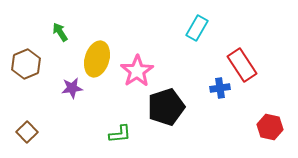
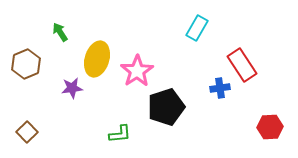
red hexagon: rotated 15 degrees counterclockwise
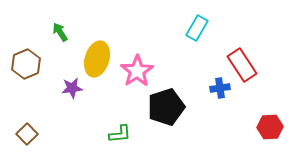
brown square: moved 2 px down
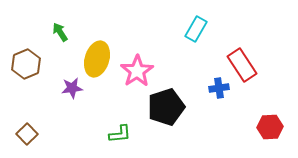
cyan rectangle: moved 1 px left, 1 px down
blue cross: moved 1 px left
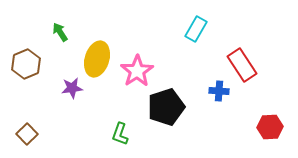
blue cross: moved 3 px down; rotated 12 degrees clockwise
green L-shape: rotated 115 degrees clockwise
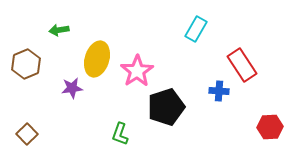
green arrow: moved 1 px left, 2 px up; rotated 66 degrees counterclockwise
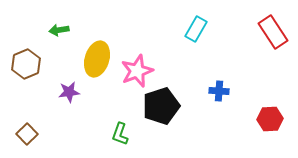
red rectangle: moved 31 px right, 33 px up
pink star: rotated 12 degrees clockwise
purple star: moved 3 px left, 4 px down
black pentagon: moved 5 px left, 1 px up
red hexagon: moved 8 px up
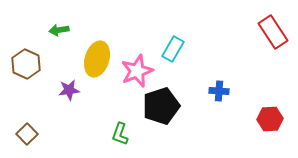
cyan rectangle: moved 23 px left, 20 px down
brown hexagon: rotated 12 degrees counterclockwise
purple star: moved 2 px up
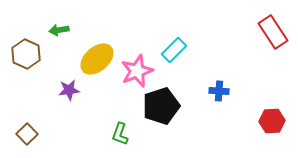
cyan rectangle: moved 1 px right, 1 px down; rotated 15 degrees clockwise
yellow ellipse: rotated 32 degrees clockwise
brown hexagon: moved 10 px up
red hexagon: moved 2 px right, 2 px down
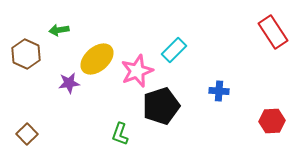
purple star: moved 7 px up
